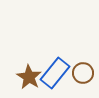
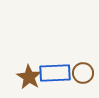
blue rectangle: rotated 48 degrees clockwise
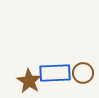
brown star: moved 4 px down
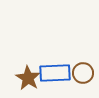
brown star: moved 1 px left, 3 px up
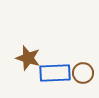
brown star: moved 20 px up; rotated 15 degrees counterclockwise
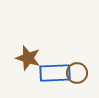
brown circle: moved 6 px left
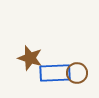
brown star: moved 2 px right
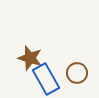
blue rectangle: moved 9 px left, 6 px down; rotated 64 degrees clockwise
